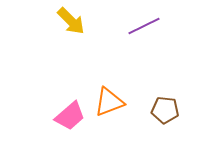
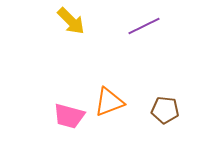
pink trapezoid: moved 1 px left; rotated 56 degrees clockwise
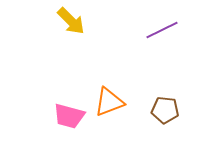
purple line: moved 18 px right, 4 px down
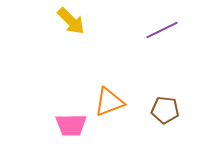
pink trapezoid: moved 2 px right, 9 px down; rotated 16 degrees counterclockwise
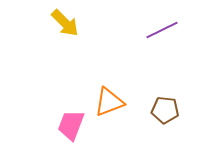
yellow arrow: moved 6 px left, 2 px down
pink trapezoid: rotated 112 degrees clockwise
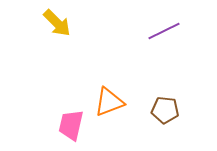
yellow arrow: moved 8 px left
purple line: moved 2 px right, 1 px down
pink trapezoid: rotated 8 degrees counterclockwise
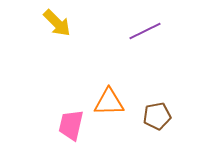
purple line: moved 19 px left
orange triangle: rotated 20 degrees clockwise
brown pentagon: moved 8 px left, 6 px down; rotated 16 degrees counterclockwise
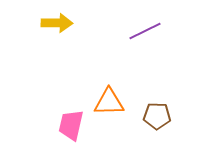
yellow arrow: rotated 44 degrees counterclockwise
brown pentagon: rotated 12 degrees clockwise
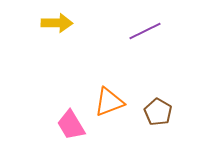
orange triangle: rotated 20 degrees counterclockwise
brown pentagon: moved 1 px right, 4 px up; rotated 28 degrees clockwise
pink trapezoid: rotated 44 degrees counterclockwise
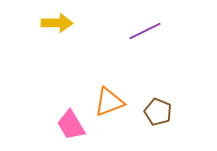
brown pentagon: rotated 8 degrees counterclockwise
